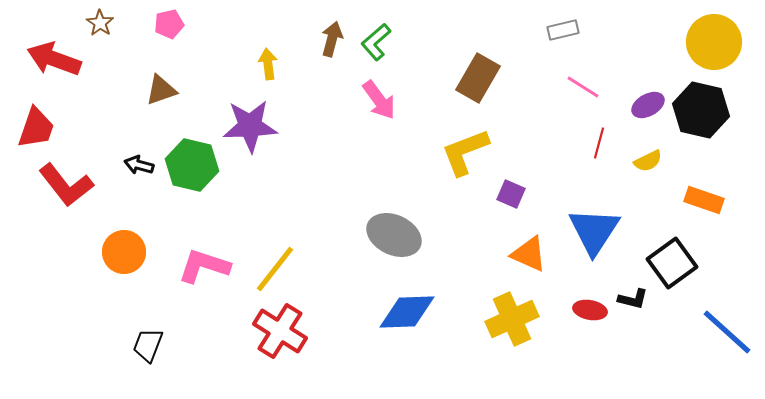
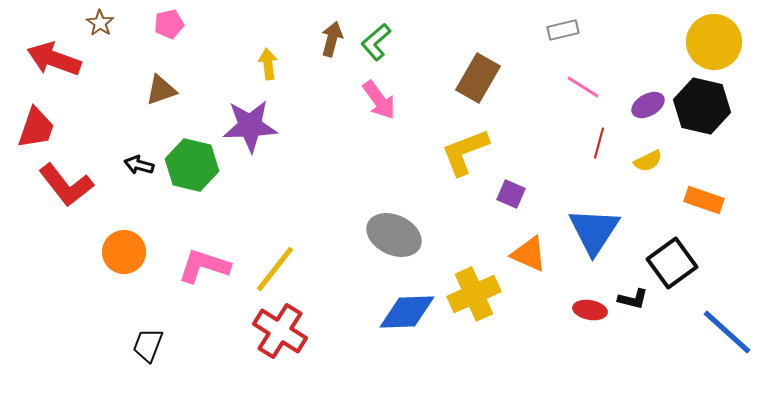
black hexagon: moved 1 px right, 4 px up
yellow cross: moved 38 px left, 25 px up
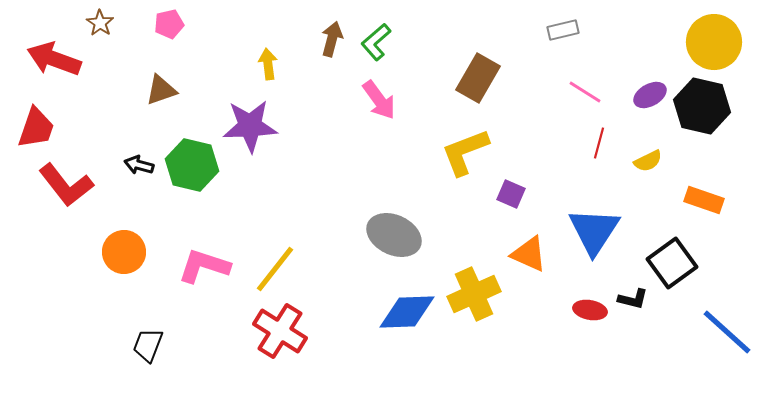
pink line: moved 2 px right, 5 px down
purple ellipse: moved 2 px right, 10 px up
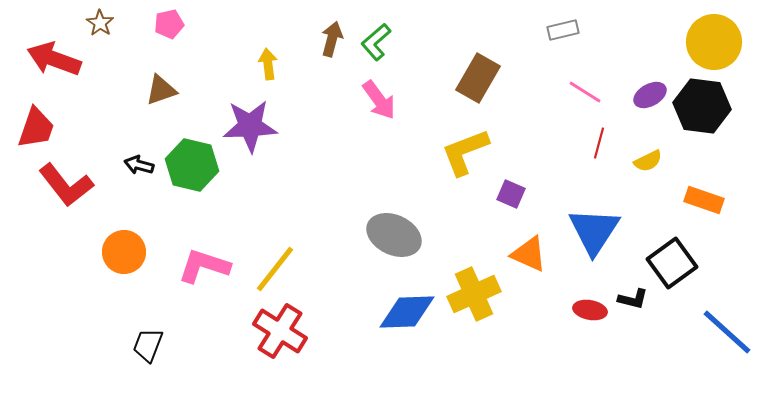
black hexagon: rotated 6 degrees counterclockwise
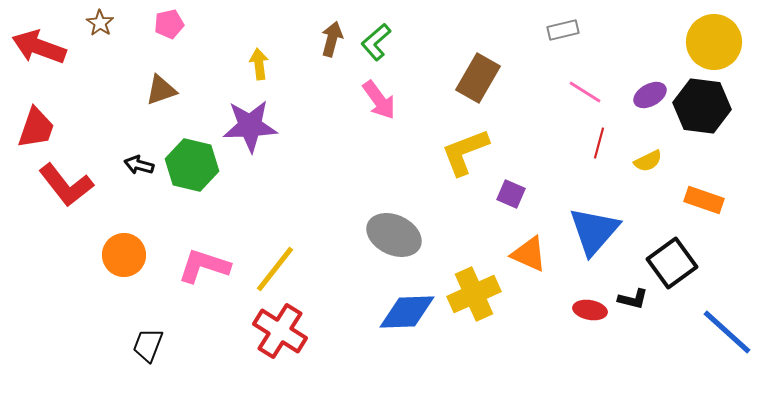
red arrow: moved 15 px left, 12 px up
yellow arrow: moved 9 px left
blue triangle: rotated 8 degrees clockwise
orange circle: moved 3 px down
